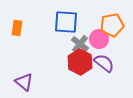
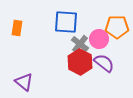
orange pentagon: moved 5 px right, 2 px down; rotated 10 degrees clockwise
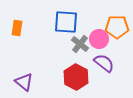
red hexagon: moved 4 px left, 15 px down
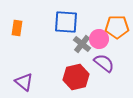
gray cross: moved 2 px right
red hexagon: rotated 20 degrees clockwise
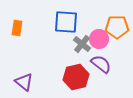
purple semicircle: moved 3 px left, 1 px down
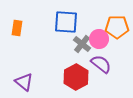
red hexagon: rotated 15 degrees counterclockwise
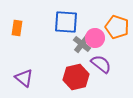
orange pentagon: rotated 20 degrees clockwise
pink circle: moved 4 px left, 1 px up
red hexagon: rotated 15 degrees clockwise
purple triangle: moved 4 px up
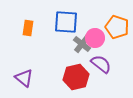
orange rectangle: moved 11 px right
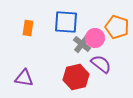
purple triangle: rotated 30 degrees counterclockwise
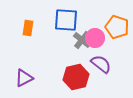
blue square: moved 2 px up
gray cross: moved 4 px up
purple triangle: rotated 36 degrees counterclockwise
